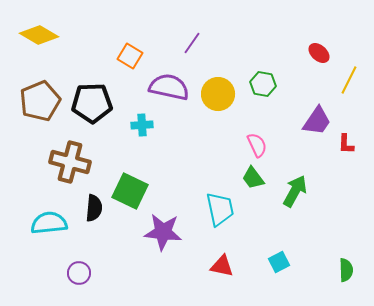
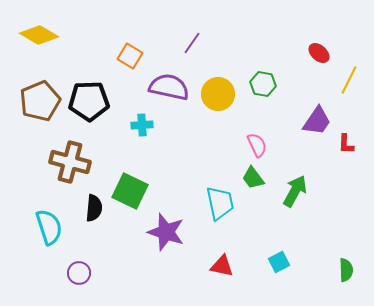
black pentagon: moved 3 px left, 2 px up
cyan trapezoid: moved 6 px up
cyan semicircle: moved 4 px down; rotated 78 degrees clockwise
purple star: moved 3 px right; rotated 12 degrees clockwise
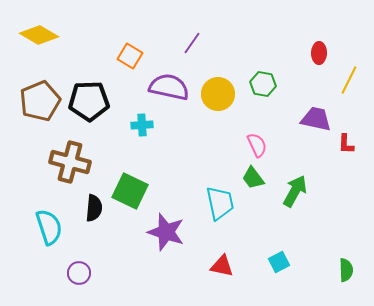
red ellipse: rotated 50 degrees clockwise
purple trapezoid: moved 1 px left, 2 px up; rotated 112 degrees counterclockwise
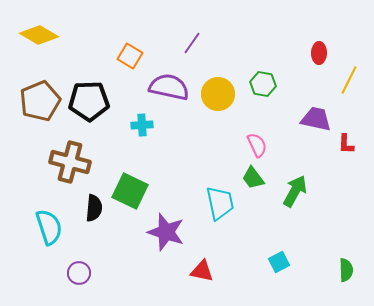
red triangle: moved 20 px left, 5 px down
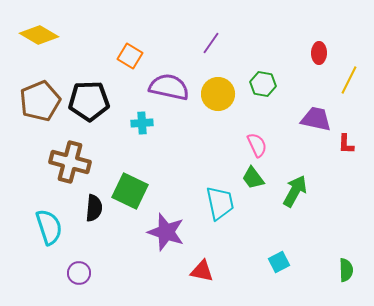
purple line: moved 19 px right
cyan cross: moved 2 px up
